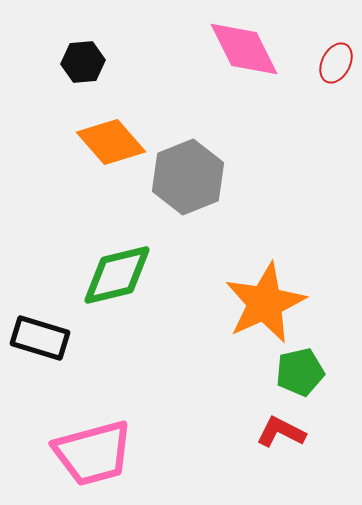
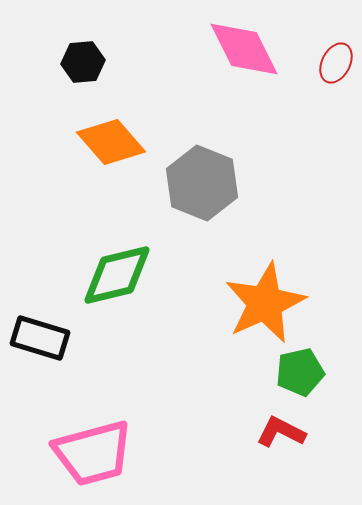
gray hexagon: moved 14 px right, 6 px down; rotated 16 degrees counterclockwise
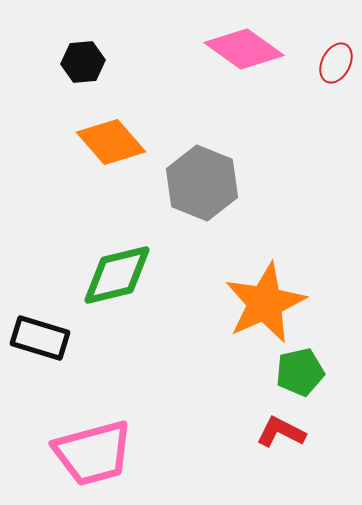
pink diamond: rotated 28 degrees counterclockwise
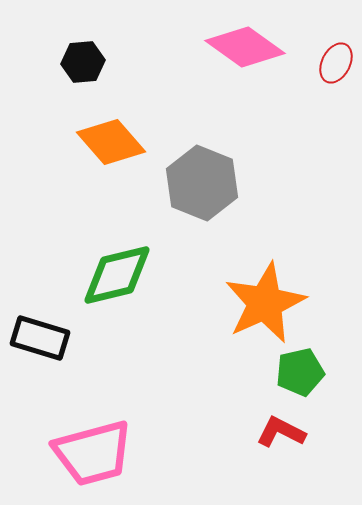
pink diamond: moved 1 px right, 2 px up
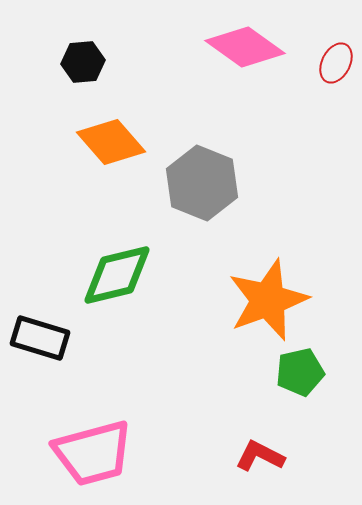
orange star: moved 3 px right, 3 px up; rotated 4 degrees clockwise
red L-shape: moved 21 px left, 24 px down
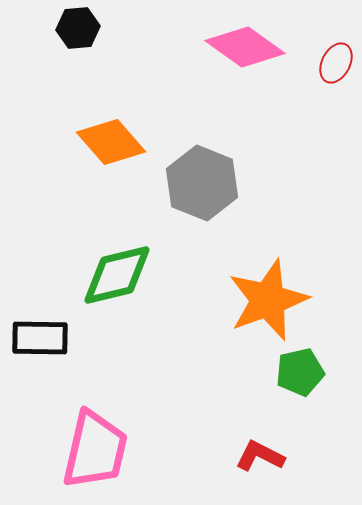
black hexagon: moved 5 px left, 34 px up
black rectangle: rotated 16 degrees counterclockwise
pink trapezoid: moved 2 px right, 3 px up; rotated 62 degrees counterclockwise
